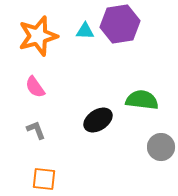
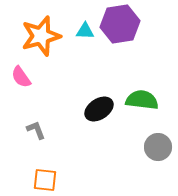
orange star: moved 3 px right
pink semicircle: moved 14 px left, 10 px up
black ellipse: moved 1 px right, 11 px up
gray circle: moved 3 px left
orange square: moved 1 px right, 1 px down
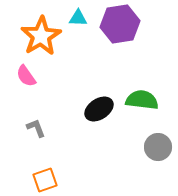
cyan triangle: moved 7 px left, 13 px up
orange star: rotated 15 degrees counterclockwise
pink semicircle: moved 5 px right, 1 px up
gray L-shape: moved 2 px up
orange square: rotated 25 degrees counterclockwise
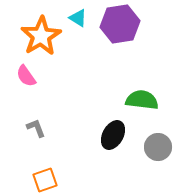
cyan triangle: rotated 30 degrees clockwise
black ellipse: moved 14 px right, 26 px down; rotated 28 degrees counterclockwise
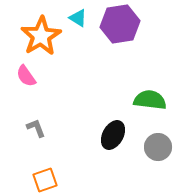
green semicircle: moved 8 px right
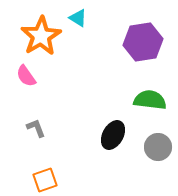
purple hexagon: moved 23 px right, 18 px down
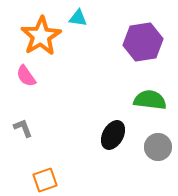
cyan triangle: rotated 24 degrees counterclockwise
gray L-shape: moved 13 px left
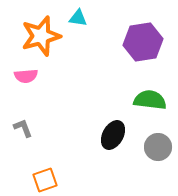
orange star: rotated 15 degrees clockwise
pink semicircle: rotated 60 degrees counterclockwise
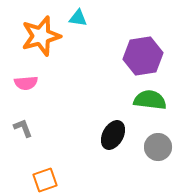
purple hexagon: moved 14 px down
pink semicircle: moved 7 px down
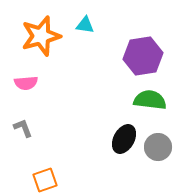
cyan triangle: moved 7 px right, 7 px down
black ellipse: moved 11 px right, 4 px down
